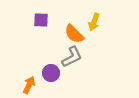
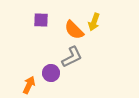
orange semicircle: moved 4 px up
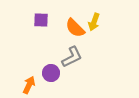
orange semicircle: moved 1 px right, 2 px up
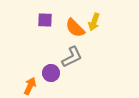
purple square: moved 4 px right
orange arrow: moved 1 px right, 1 px down
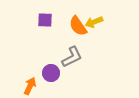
yellow arrow: rotated 48 degrees clockwise
orange semicircle: moved 3 px right, 2 px up; rotated 10 degrees clockwise
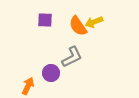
orange arrow: moved 2 px left
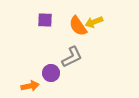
orange arrow: moved 2 px right; rotated 54 degrees clockwise
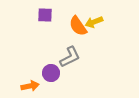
purple square: moved 5 px up
gray L-shape: moved 2 px left
